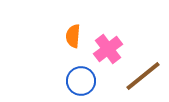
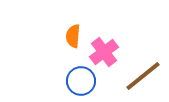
pink cross: moved 4 px left, 3 px down
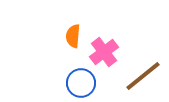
blue circle: moved 2 px down
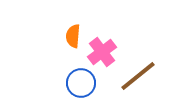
pink cross: moved 2 px left
brown line: moved 5 px left
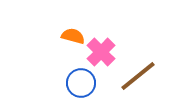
orange semicircle: rotated 100 degrees clockwise
pink cross: moved 1 px left; rotated 8 degrees counterclockwise
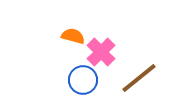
brown line: moved 1 px right, 2 px down
blue circle: moved 2 px right, 3 px up
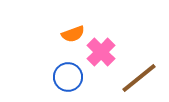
orange semicircle: moved 2 px up; rotated 145 degrees clockwise
blue circle: moved 15 px left, 3 px up
